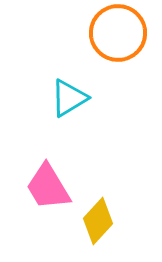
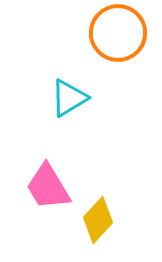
yellow diamond: moved 1 px up
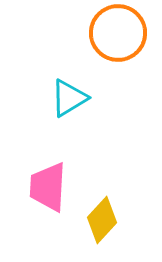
pink trapezoid: rotated 34 degrees clockwise
yellow diamond: moved 4 px right
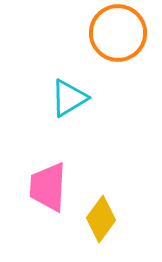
yellow diamond: moved 1 px left, 1 px up; rotated 6 degrees counterclockwise
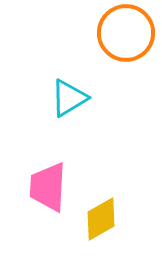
orange circle: moved 8 px right
yellow diamond: rotated 24 degrees clockwise
